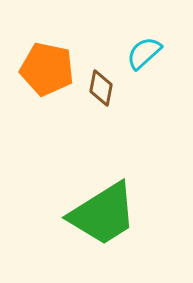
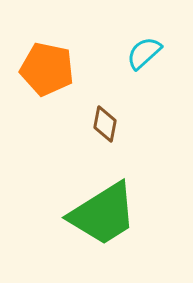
brown diamond: moved 4 px right, 36 px down
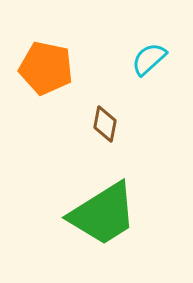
cyan semicircle: moved 5 px right, 6 px down
orange pentagon: moved 1 px left, 1 px up
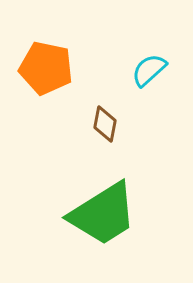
cyan semicircle: moved 11 px down
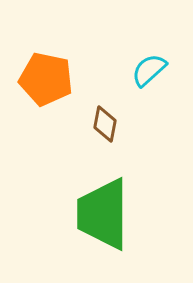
orange pentagon: moved 11 px down
green trapezoid: rotated 122 degrees clockwise
